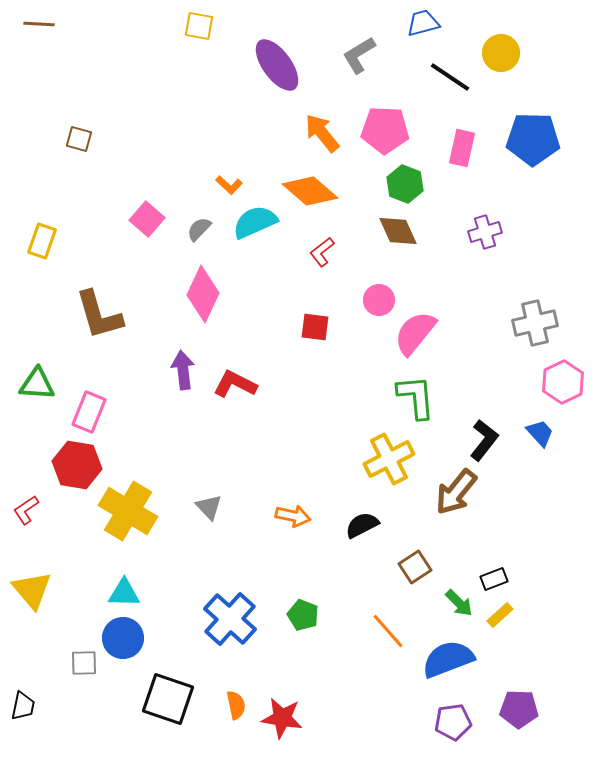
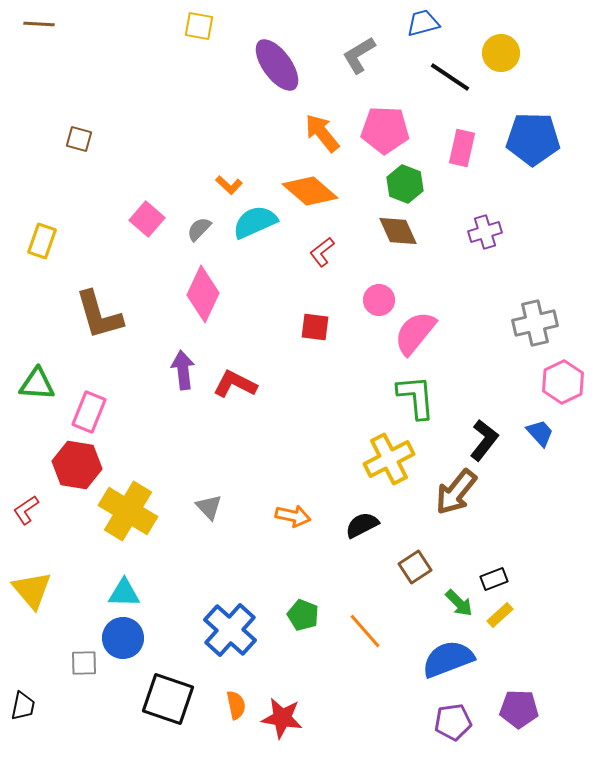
blue cross at (230, 619): moved 11 px down
orange line at (388, 631): moved 23 px left
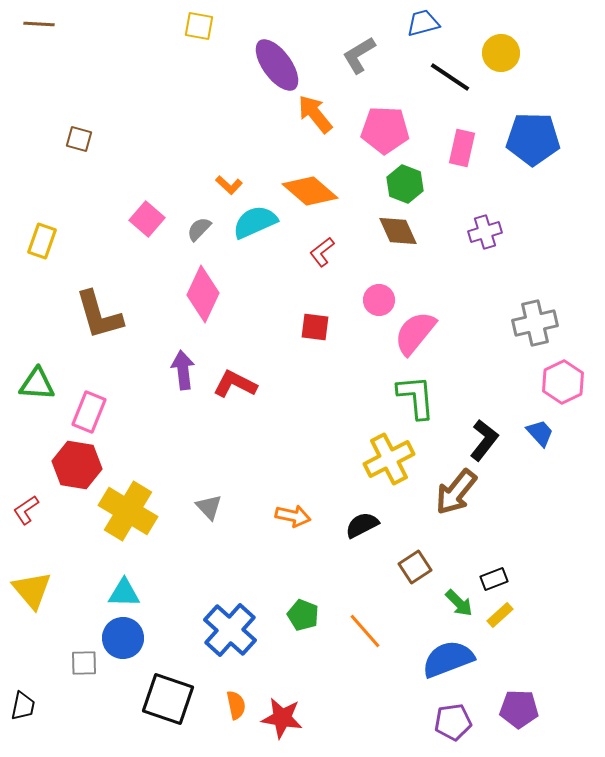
orange arrow at (322, 133): moved 7 px left, 19 px up
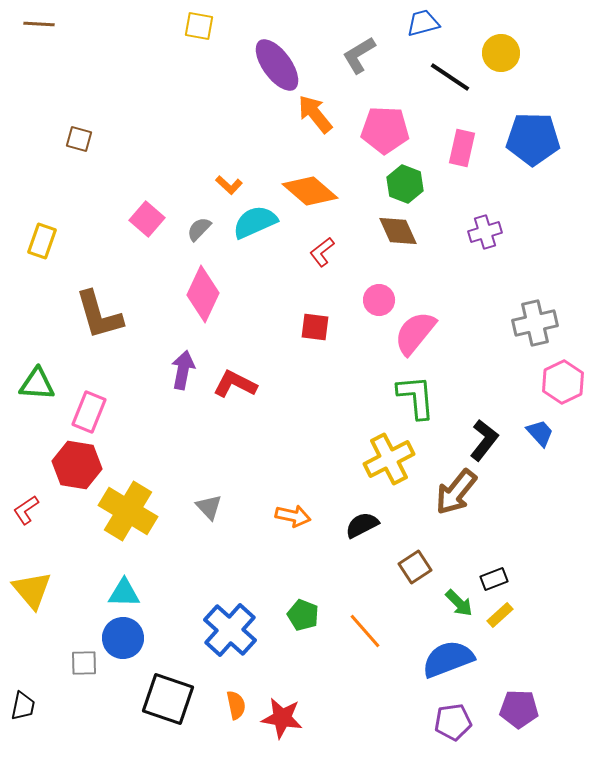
purple arrow at (183, 370): rotated 18 degrees clockwise
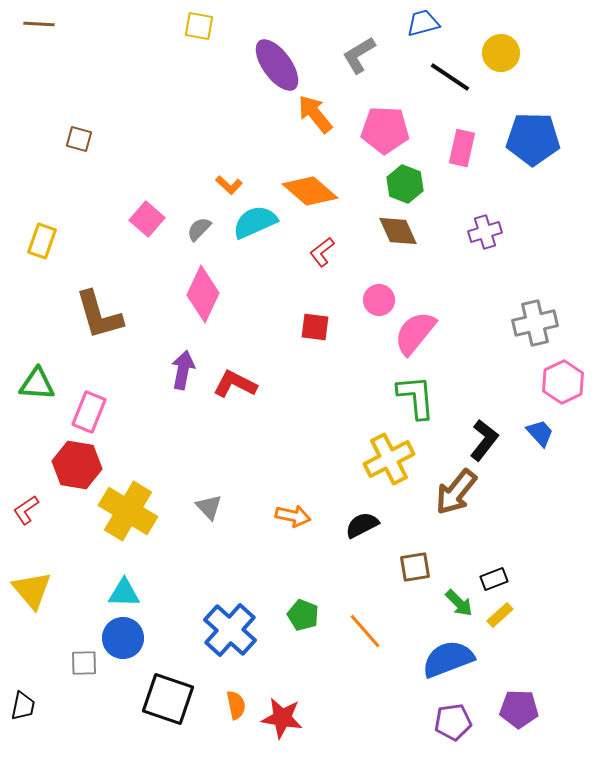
brown square at (415, 567): rotated 24 degrees clockwise
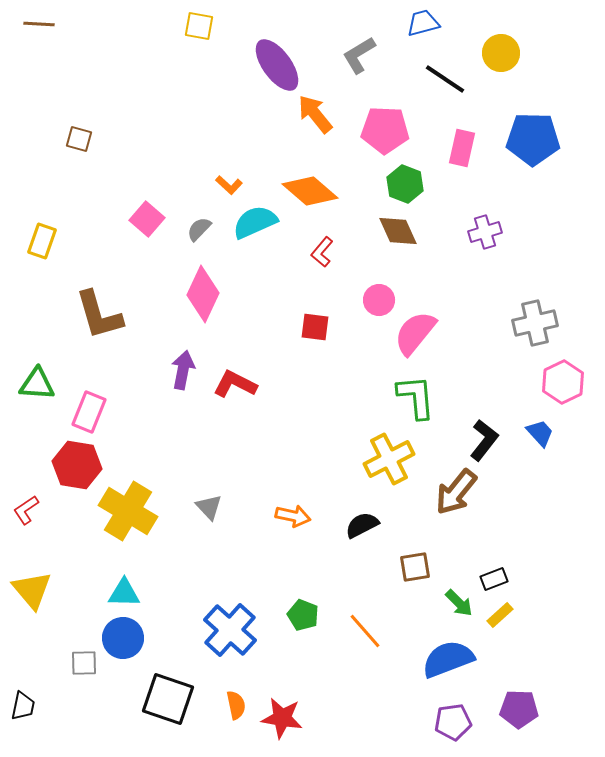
black line at (450, 77): moved 5 px left, 2 px down
red L-shape at (322, 252): rotated 12 degrees counterclockwise
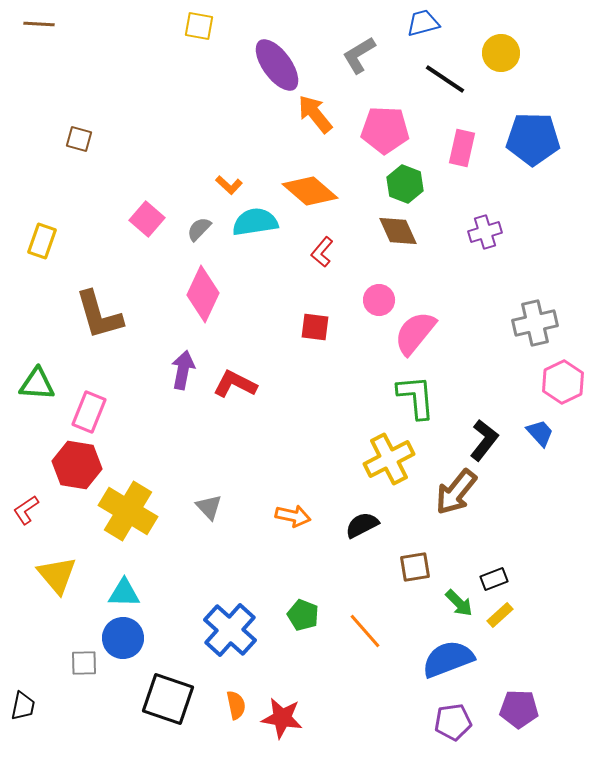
cyan semicircle at (255, 222): rotated 15 degrees clockwise
yellow triangle at (32, 590): moved 25 px right, 15 px up
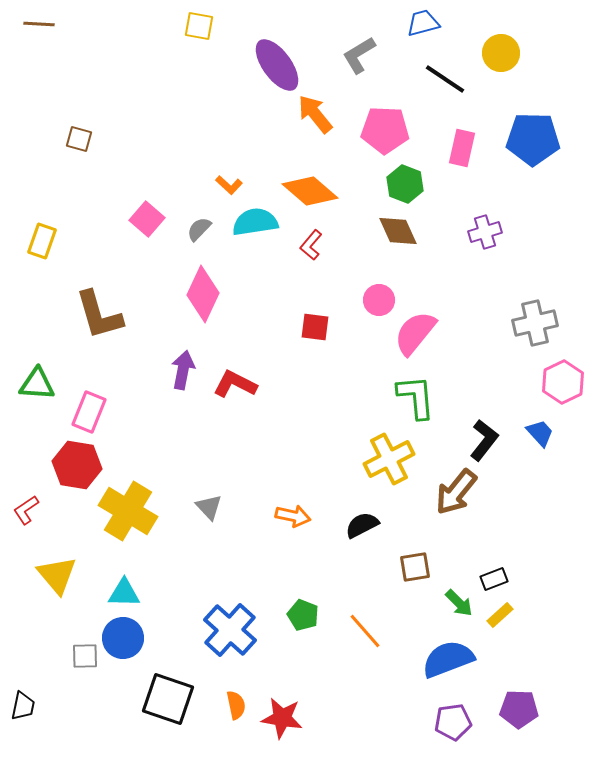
red L-shape at (322, 252): moved 11 px left, 7 px up
gray square at (84, 663): moved 1 px right, 7 px up
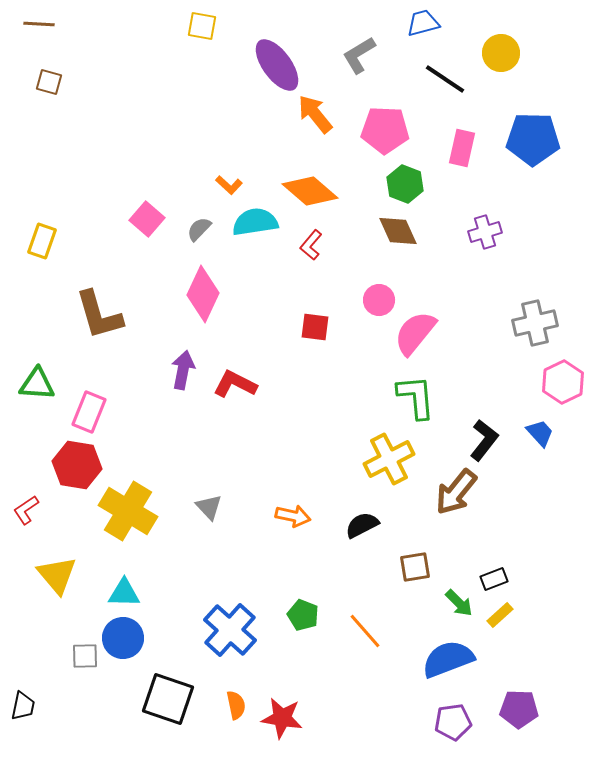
yellow square at (199, 26): moved 3 px right
brown square at (79, 139): moved 30 px left, 57 px up
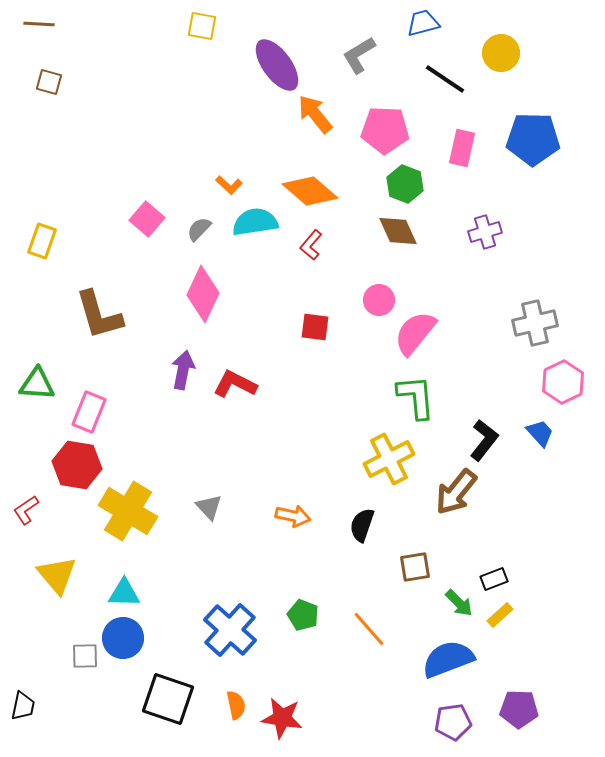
black semicircle at (362, 525): rotated 44 degrees counterclockwise
orange line at (365, 631): moved 4 px right, 2 px up
